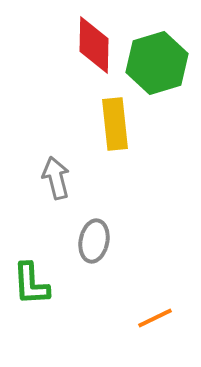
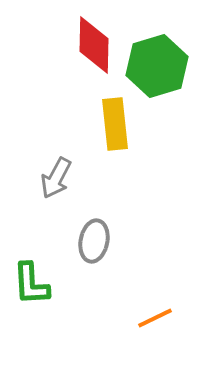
green hexagon: moved 3 px down
gray arrow: rotated 138 degrees counterclockwise
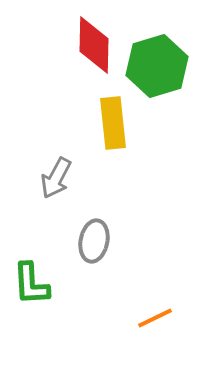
yellow rectangle: moved 2 px left, 1 px up
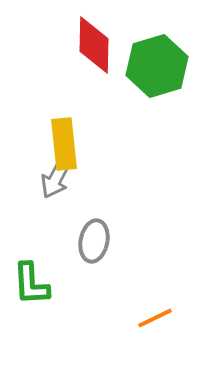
yellow rectangle: moved 49 px left, 21 px down
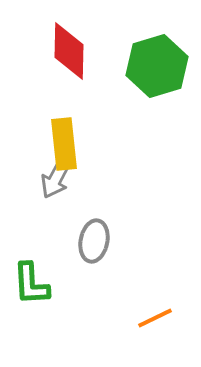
red diamond: moved 25 px left, 6 px down
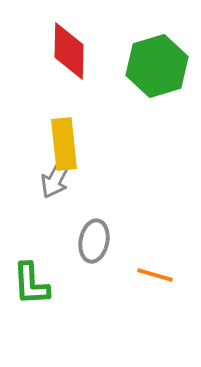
orange line: moved 43 px up; rotated 42 degrees clockwise
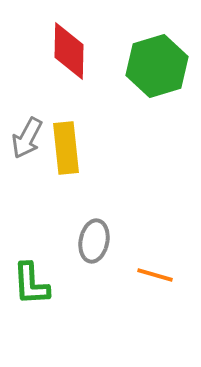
yellow rectangle: moved 2 px right, 4 px down
gray arrow: moved 29 px left, 40 px up
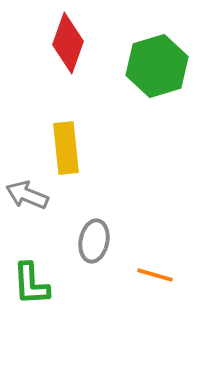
red diamond: moved 1 px left, 8 px up; rotated 18 degrees clockwise
gray arrow: moved 57 px down; rotated 84 degrees clockwise
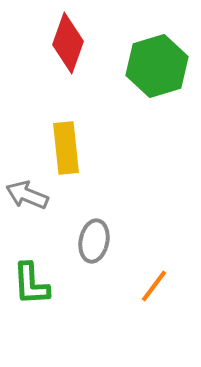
orange line: moved 1 px left, 11 px down; rotated 69 degrees counterclockwise
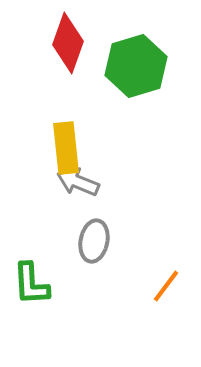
green hexagon: moved 21 px left
gray arrow: moved 51 px right, 13 px up
orange line: moved 12 px right
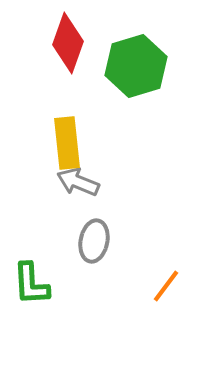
yellow rectangle: moved 1 px right, 5 px up
